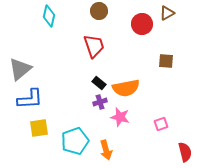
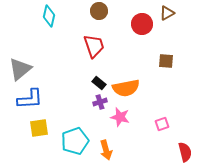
pink square: moved 1 px right
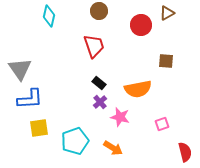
red circle: moved 1 px left, 1 px down
gray triangle: rotated 25 degrees counterclockwise
orange semicircle: moved 12 px right, 1 px down
purple cross: rotated 24 degrees counterclockwise
orange arrow: moved 7 px right, 2 px up; rotated 42 degrees counterclockwise
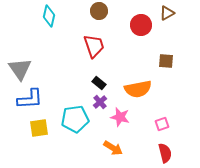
cyan pentagon: moved 22 px up; rotated 12 degrees clockwise
red semicircle: moved 20 px left, 1 px down
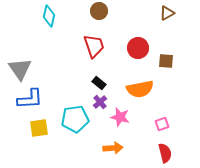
red circle: moved 3 px left, 23 px down
orange semicircle: moved 2 px right
orange arrow: rotated 36 degrees counterclockwise
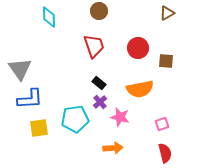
cyan diamond: moved 1 px down; rotated 15 degrees counterclockwise
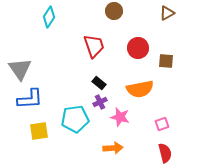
brown circle: moved 15 px right
cyan diamond: rotated 35 degrees clockwise
purple cross: rotated 16 degrees clockwise
yellow square: moved 3 px down
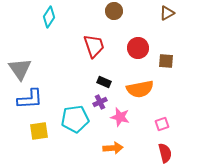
black rectangle: moved 5 px right, 1 px up; rotated 16 degrees counterclockwise
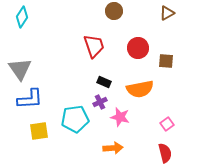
cyan diamond: moved 27 px left
pink square: moved 5 px right; rotated 16 degrees counterclockwise
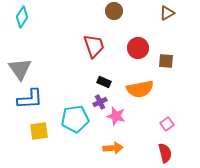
pink star: moved 4 px left, 1 px up
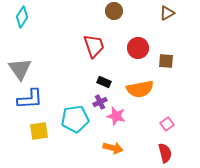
orange arrow: rotated 18 degrees clockwise
